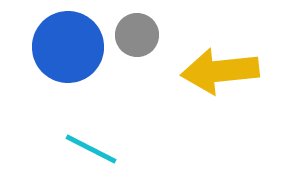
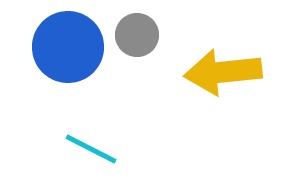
yellow arrow: moved 3 px right, 1 px down
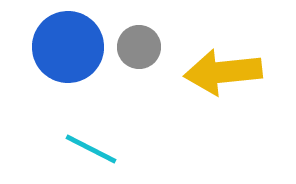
gray circle: moved 2 px right, 12 px down
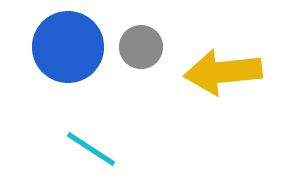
gray circle: moved 2 px right
cyan line: rotated 6 degrees clockwise
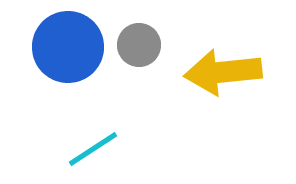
gray circle: moved 2 px left, 2 px up
cyan line: moved 2 px right; rotated 66 degrees counterclockwise
